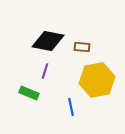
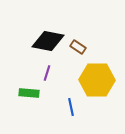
brown rectangle: moved 4 px left; rotated 28 degrees clockwise
purple line: moved 2 px right, 2 px down
yellow hexagon: rotated 12 degrees clockwise
green rectangle: rotated 18 degrees counterclockwise
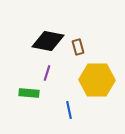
brown rectangle: rotated 42 degrees clockwise
blue line: moved 2 px left, 3 px down
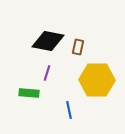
brown rectangle: rotated 28 degrees clockwise
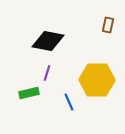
brown rectangle: moved 30 px right, 22 px up
green rectangle: rotated 18 degrees counterclockwise
blue line: moved 8 px up; rotated 12 degrees counterclockwise
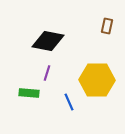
brown rectangle: moved 1 px left, 1 px down
green rectangle: rotated 18 degrees clockwise
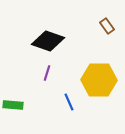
brown rectangle: rotated 49 degrees counterclockwise
black diamond: rotated 8 degrees clockwise
yellow hexagon: moved 2 px right
green rectangle: moved 16 px left, 12 px down
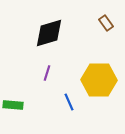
brown rectangle: moved 1 px left, 3 px up
black diamond: moved 1 px right, 8 px up; rotated 36 degrees counterclockwise
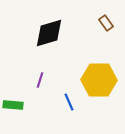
purple line: moved 7 px left, 7 px down
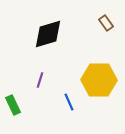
black diamond: moved 1 px left, 1 px down
green rectangle: rotated 60 degrees clockwise
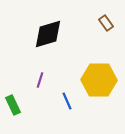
blue line: moved 2 px left, 1 px up
